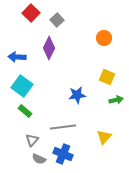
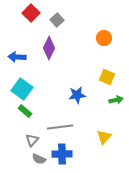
cyan square: moved 3 px down
gray line: moved 3 px left
blue cross: moved 1 px left; rotated 24 degrees counterclockwise
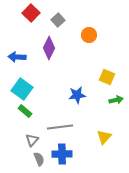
gray square: moved 1 px right
orange circle: moved 15 px left, 3 px up
gray semicircle: rotated 136 degrees counterclockwise
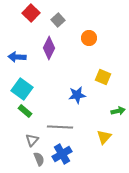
orange circle: moved 3 px down
yellow square: moved 4 px left
green arrow: moved 2 px right, 11 px down
gray line: rotated 10 degrees clockwise
blue cross: rotated 30 degrees counterclockwise
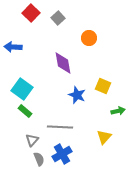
gray square: moved 2 px up
purple diamond: moved 14 px right, 15 px down; rotated 35 degrees counterclockwise
blue arrow: moved 4 px left, 10 px up
yellow square: moved 9 px down
blue star: rotated 30 degrees clockwise
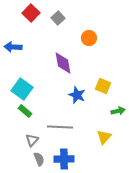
blue cross: moved 2 px right, 5 px down; rotated 30 degrees clockwise
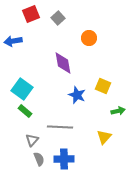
red square: moved 1 px down; rotated 24 degrees clockwise
blue arrow: moved 6 px up; rotated 12 degrees counterclockwise
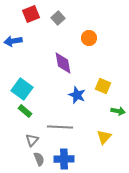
green arrow: rotated 24 degrees clockwise
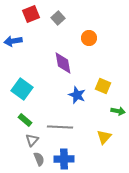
green rectangle: moved 9 px down
